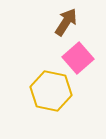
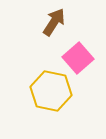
brown arrow: moved 12 px left
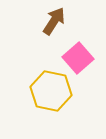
brown arrow: moved 1 px up
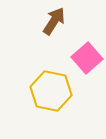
pink square: moved 9 px right
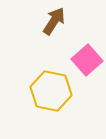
pink square: moved 2 px down
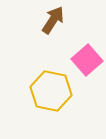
brown arrow: moved 1 px left, 1 px up
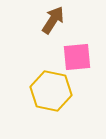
pink square: moved 10 px left, 3 px up; rotated 36 degrees clockwise
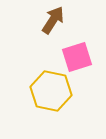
pink square: rotated 12 degrees counterclockwise
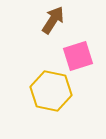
pink square: moved 1 px right, 1 px up
